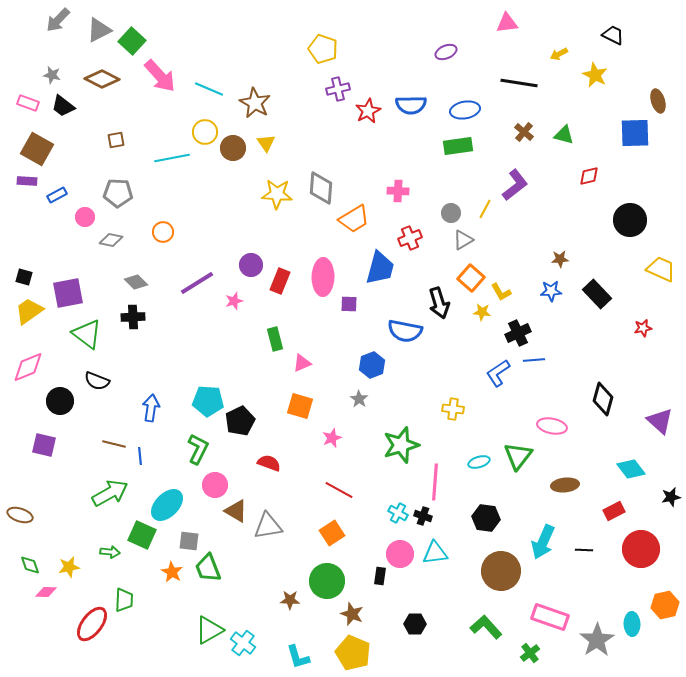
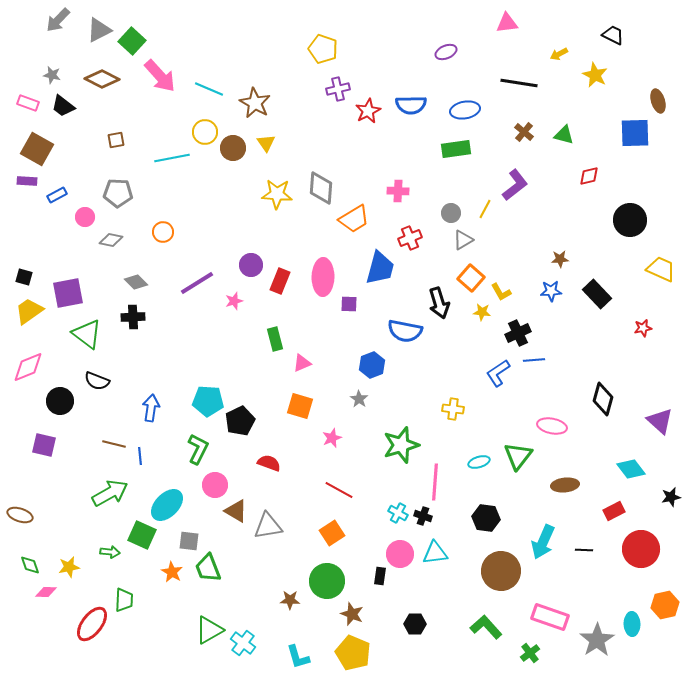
green rectangle at (458, 146): moved 2 px left, 3 px down
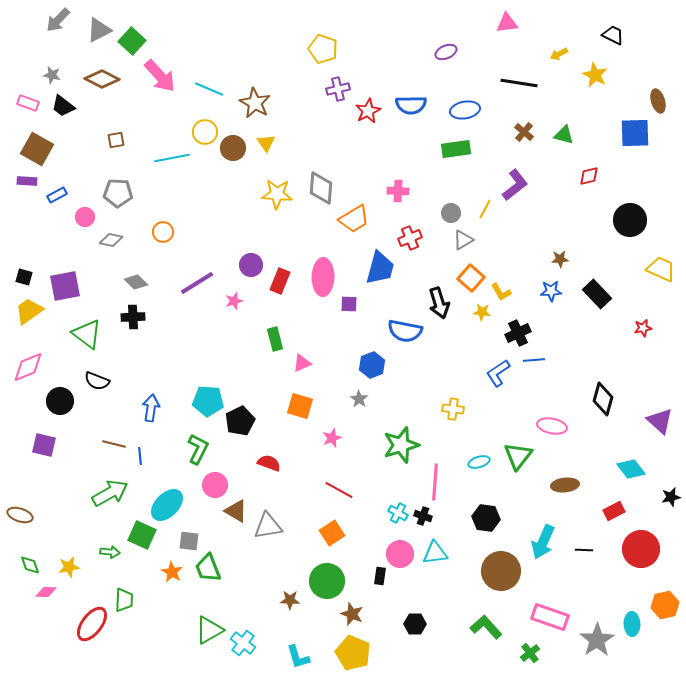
purple square at (68, 293): moved 3 px left, 7 px up
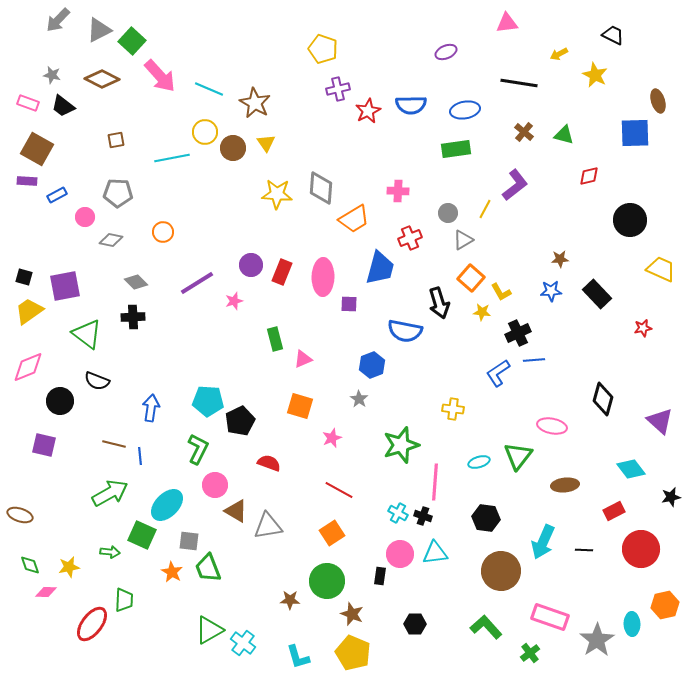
gray circle at (451, 213): moved 3 px left
red rectangle at (280, 281): moved 2 px right, 9 px up
pink triangle at (302, 363): moved 1 px right, 4 px up
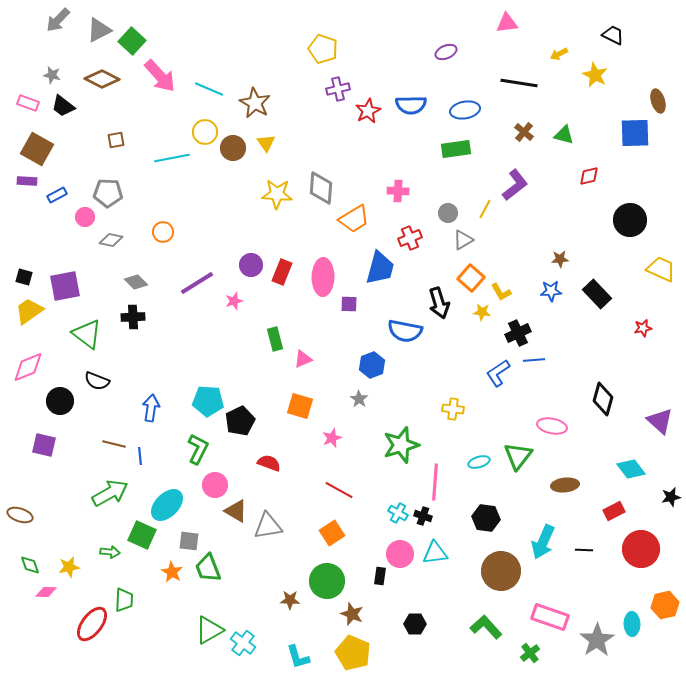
gray pentagon at (118, 193): moved 10 px left
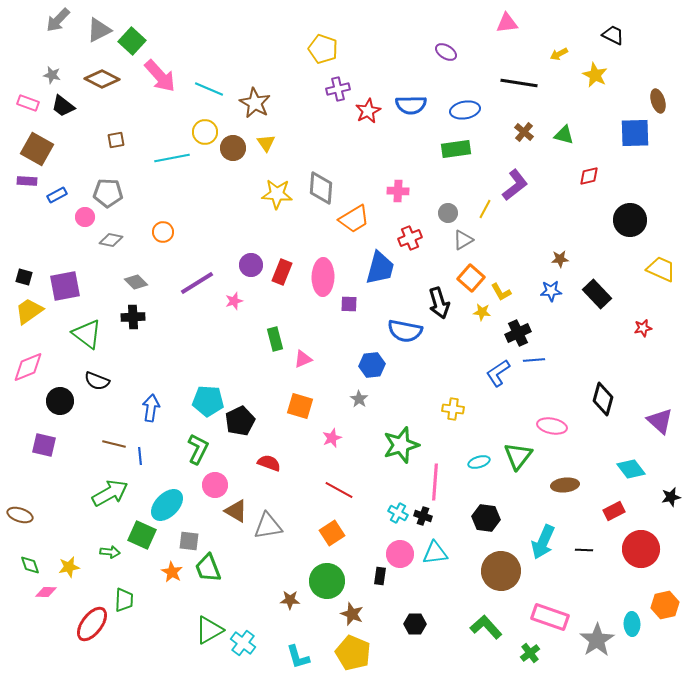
purple ellipse at (446, 52): rotated 55 degrees clockwise
blue hexagon at (372, 365): rotated 15 degrees clockwise
